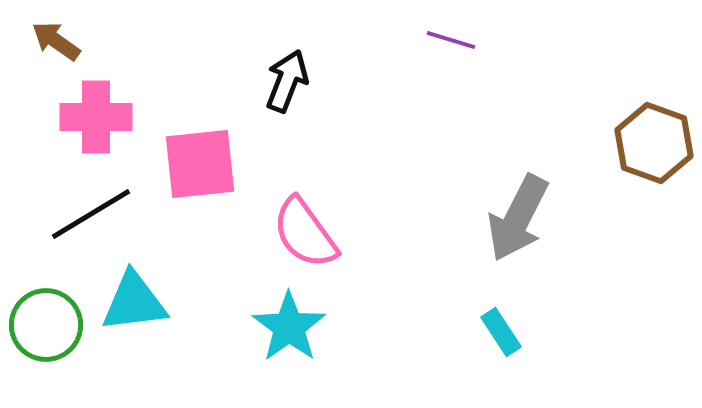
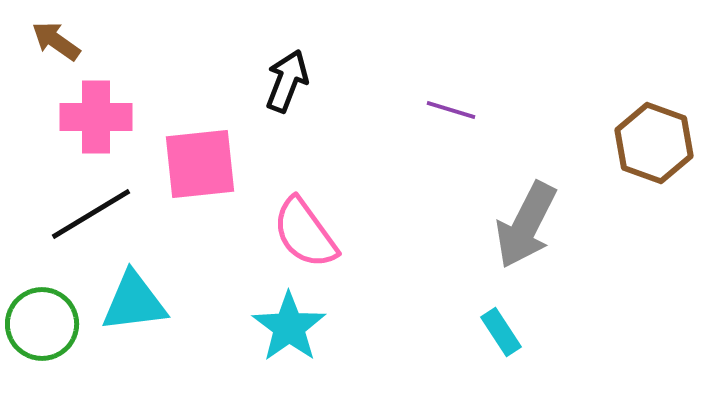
purple line: moved 70 px down
gray arrow: moved 8 px right, 7 px down
green circle: moved 4 px left, 1 px up
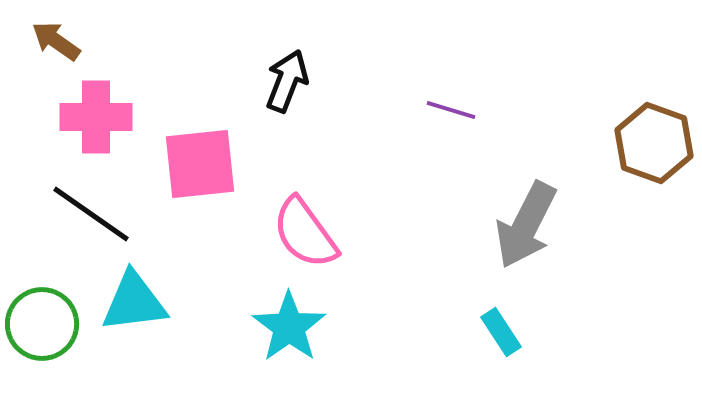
black line: rotated 66 degrees clockwise
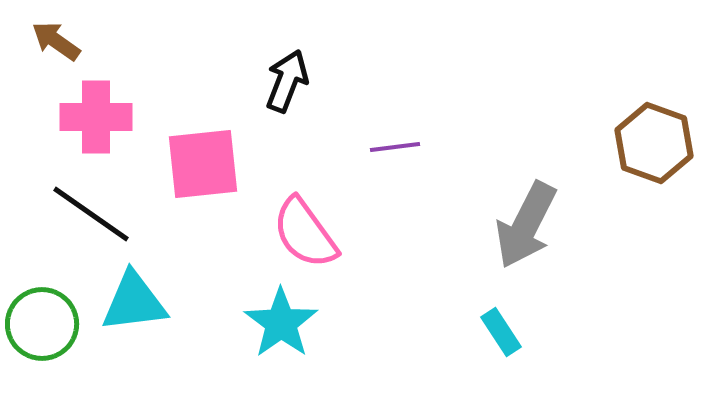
purple line: moved 56 px left, 37 px down; rotated 24 degrees counterclockwise
pink square: moved 3 px right
cyan star: moved 8 px left, 4 px up
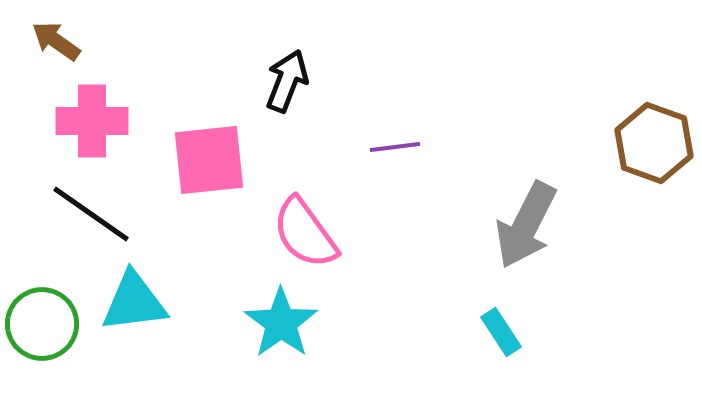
pink cross: moved 4 px left, 4 px down
pink square: moved 6 px right, 4 px up
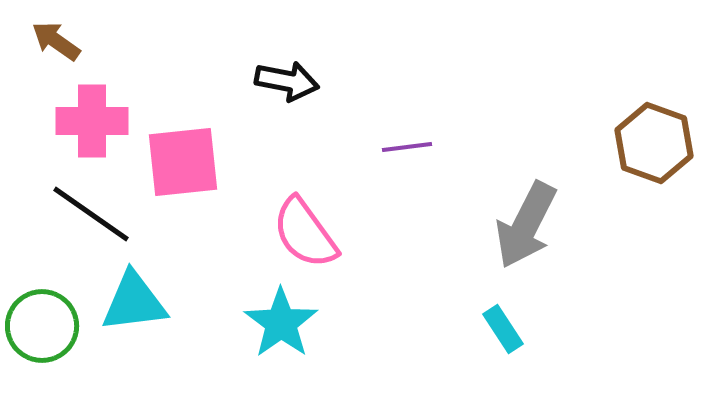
black arrow: rotated 80 degrees clockwise
purple line: moved 12 px right
pink square: moved 26 px left, 2 px down
green circle: moved 2 px down
cyan rectangle: moved 2 px right, 3 px up
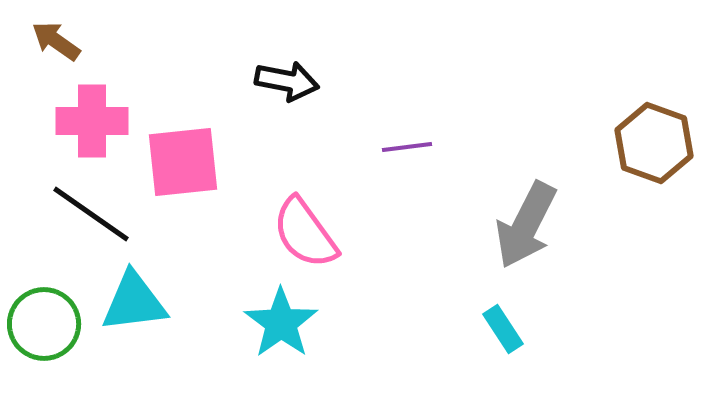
green circle: moved 2 px right, 2 px up
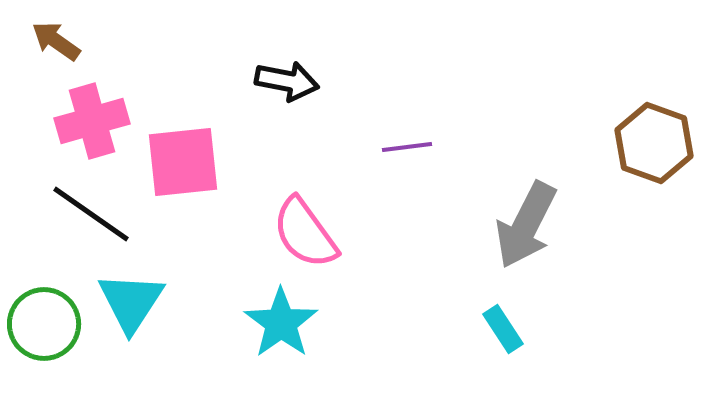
pink cross: rotated 16 degrees counterclockwise
cyan triangle: moved 3 px left; rotated 50 degrees counterclockwise
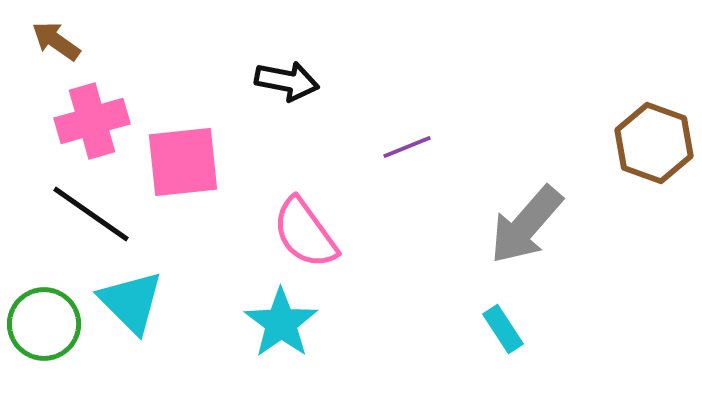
purple line: rotated 15 degrees counterclockwise
gray arrow: rotated 14 degrees clockwise
cyan triangle: rotated 18 degrees counterclockwise
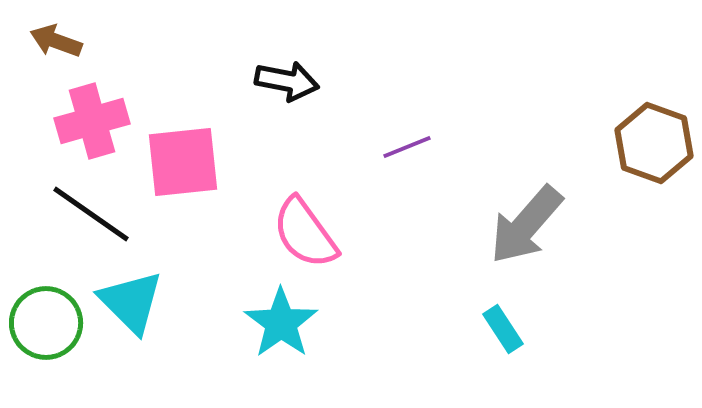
brown arrow: rotated 15 degrees counterclockwise
green circle: moved 2 px right, 1 px up
